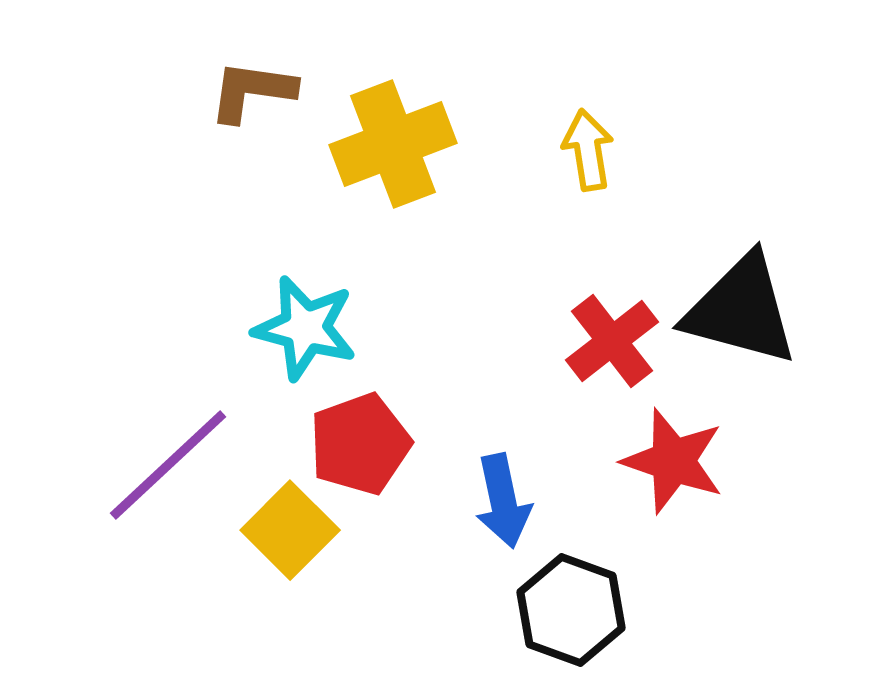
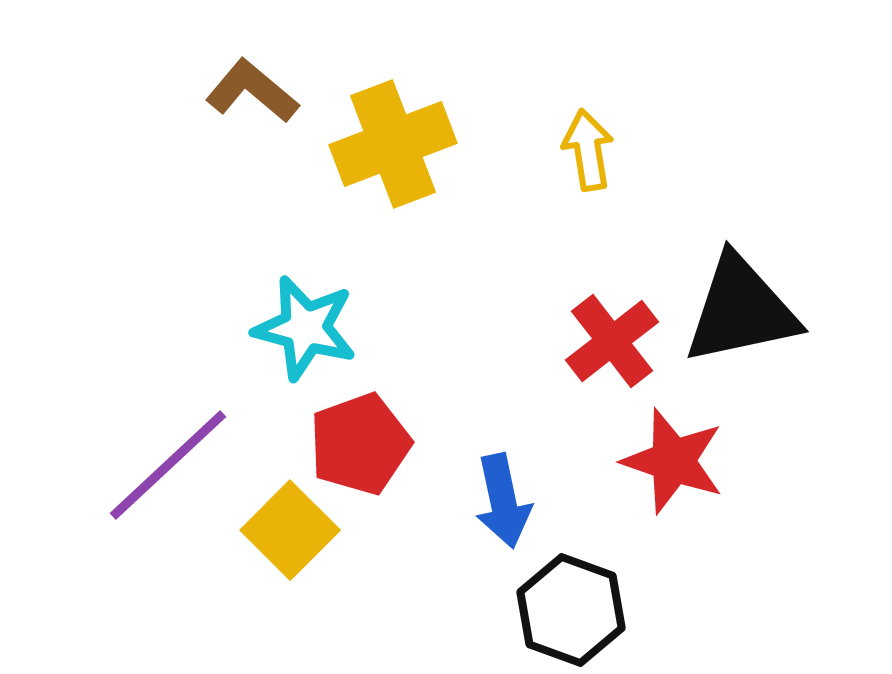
brown L-shape: rotated 32 degrees clockwise
black triangle: rotated 27 degrees counterclockwise
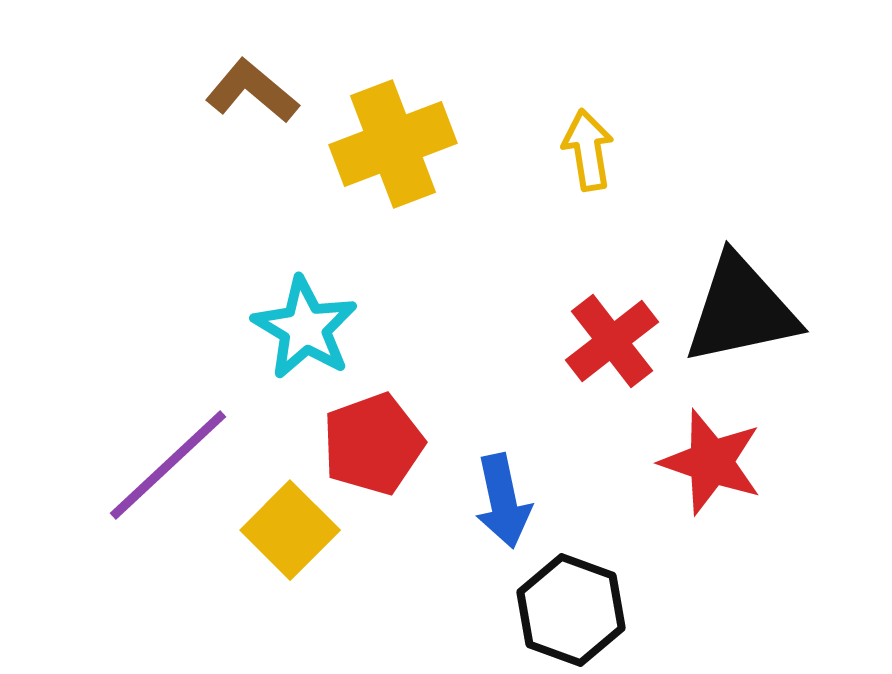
cyan star: rotated 16 degrees clockwise
red pentagon: moved 13 px right
red star: moved 38 px right, 1 px down
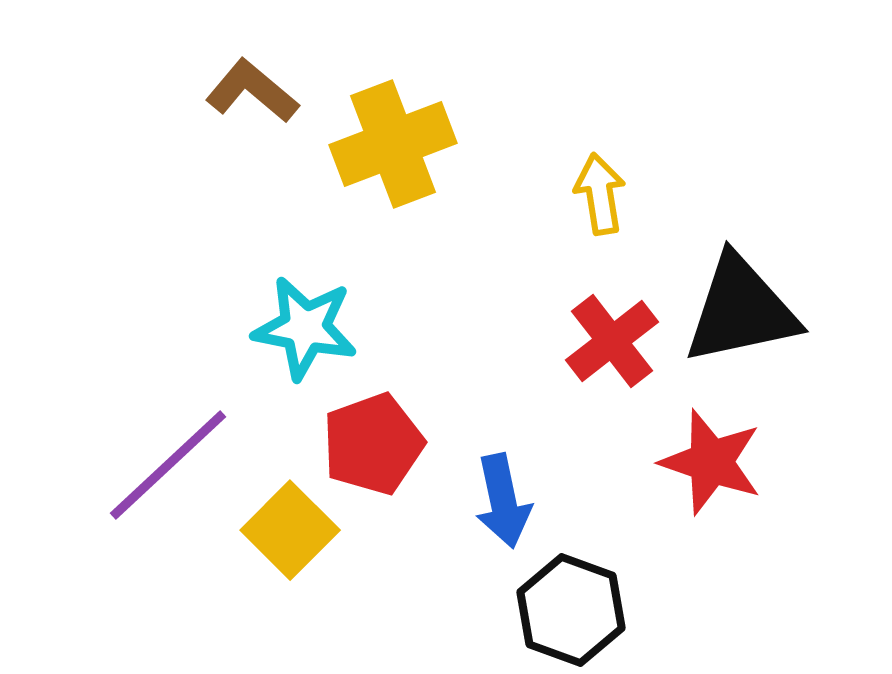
yellow arrow: moved 12 px right, 44 px down
cyan star: rotated 20 degrees counterclockwise
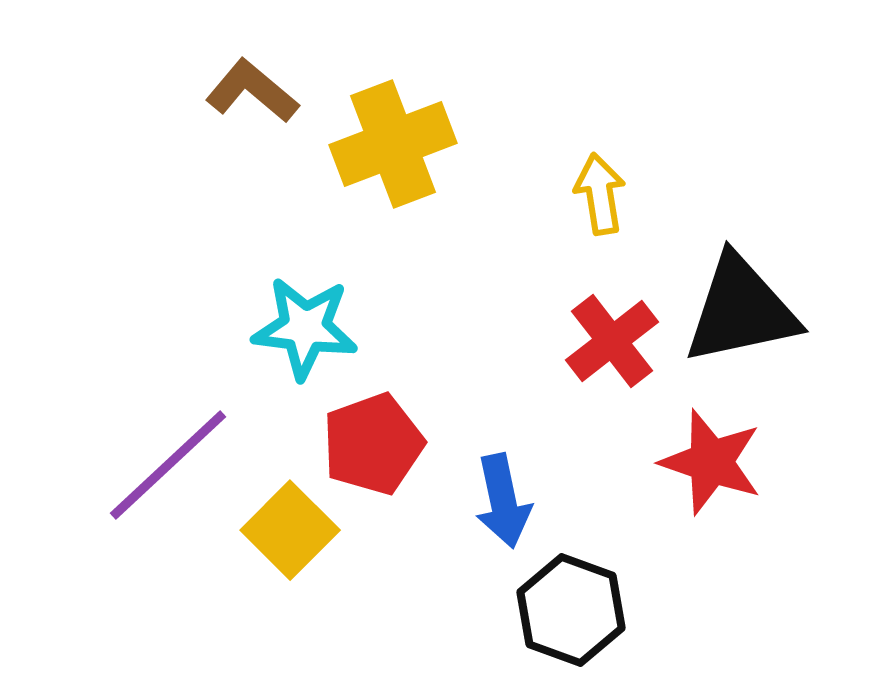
cyan star: rotated 4 degrees counterclockwise
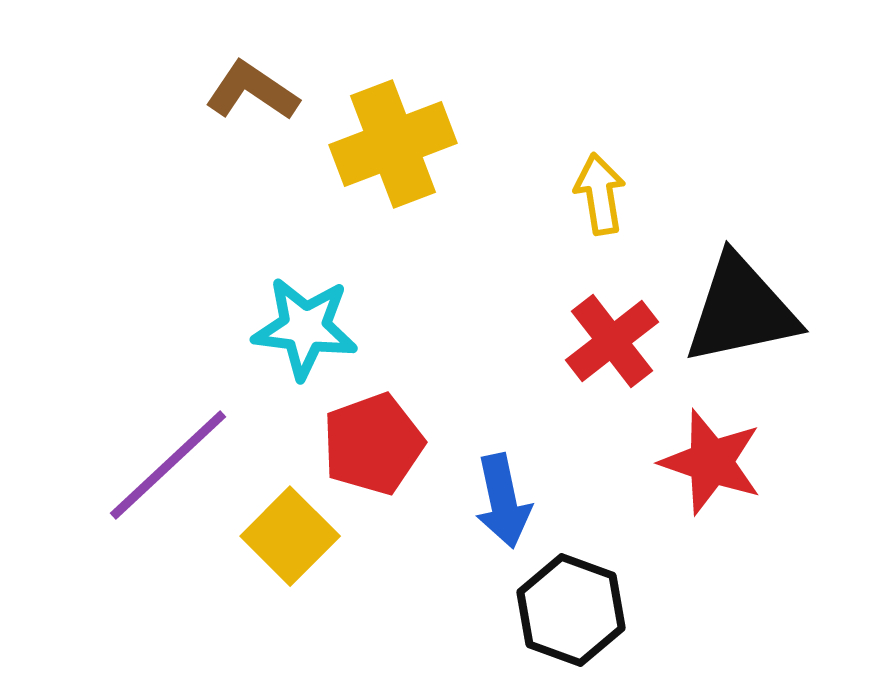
brown L-shape: rotated 6 degrees counterclockwise
yellow square: moved 6 px down
